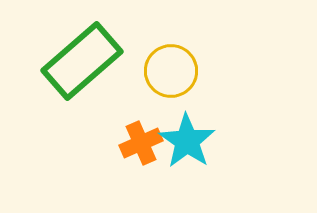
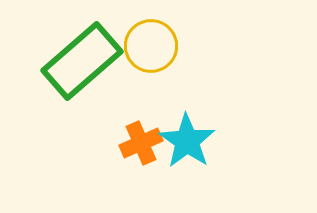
yellow circle: moved 20 px left, 25 px up
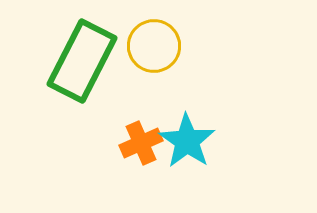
yellow circle: moved 3 px right
green rectangle: rotated 22 degrees counterclockwise
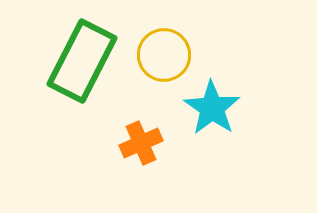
yellow circle: moved 10 px right, 9 px down
cyan star: moved 25 px right, 33 px up
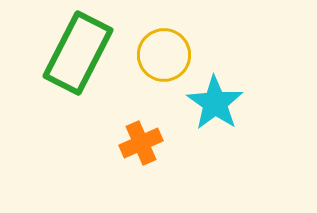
green rectangle: moved 4 px left, 8 px up
cyan star: moved 3 px right, 5 px up
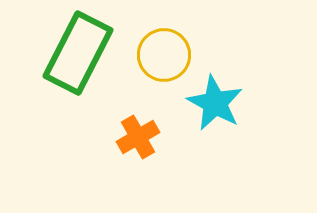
cyan star: rotated 6 degrees counterclockwise
orange cross: moved 3 px left, 6 px up; rotated 6 degrees counterclockwise
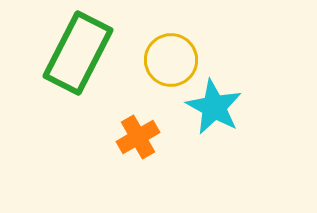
yellow circle: moved 7 px right, 5 px down
cyan star: moved 1 px left, 4 px down
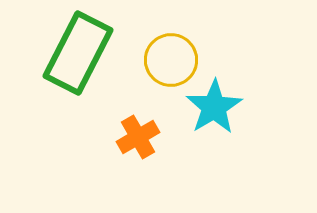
cyan star: rotated 12 degrees clockwise
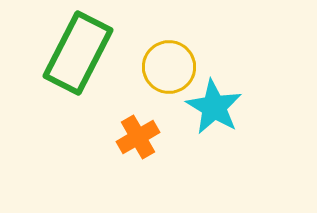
yellow circle: moved 2 px left, 7 px down
cyan star: rotated 10 degrees counterclockwise
